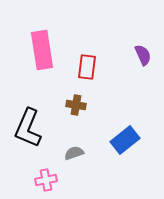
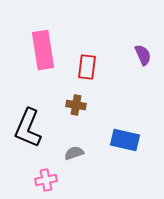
pink rectangle: moved 1 px right
blue rectangle: rotated 52 degrees clockwise
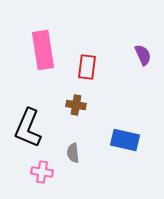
gray semicircle: moved 1 px left; rotated 78 degrees counterclockwise
pink cross: moved 4 px left, 8 px up; rotated 20 degrees clockwise
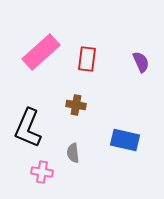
pink rectangle: moved 2 px left, 2 px down; rotated 57 degrees clockwise
purple semicircle: moved 2 px left, 7 px down
red rectangle: moved 8 px up
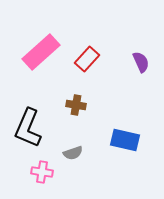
red rectangle: rotated 35 degrees clockwise
gray semicircle: rotated 102 degrees counterclockwise
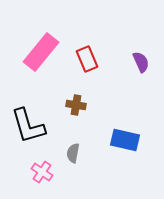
pink rectangle: rotated 9 degrees counterclockwise
red rectangle: rotated 65 degrees counterclockwise
black L-shape: moved 2 px up; rotated 39 degrees counterclockwise
gray semicircle: rotated 120 degrees clockwise
pink cross: rotated 25 degrees clockwise
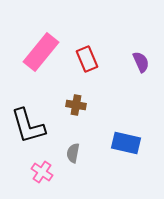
blue rectangle: moved 1 px right, 3 px down
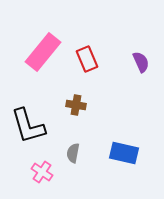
pink rectangle: moved 2 px right
blue rectangle: moved 2 px left, 10 px down
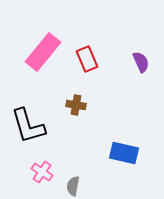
gray semicircle: moved 33 px down
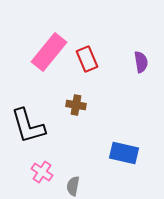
pink rectangle: moved 6 px right
purple semicircle: rotated 15 degrees clockwise
